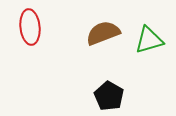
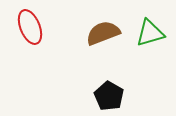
red ellipse: rotated 16 degrees counterclockwise
green triangle: moved 1 px right, 7 px up
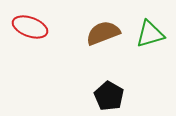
red ellipse: rotated 48 degrees counterclockwise
green triangle: moved 1 px down
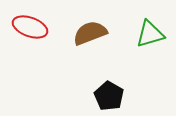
brown semicircle: moved 13 px left
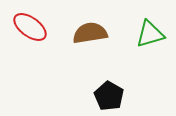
red ellipse: rotated 16 degrees clockwise
brown semicircle: rotated 12 degrees clockwise
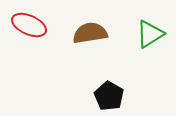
red ellipse: moved 1 px left, 2 px up; rotated 12 degrees counterclockwise
green triangle: rotated 16 degrees counterclockwise
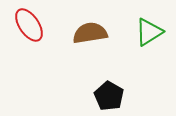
red ellipse: rotated 32 degrees clockwise
green triangle: moved 1 px left, 2 px up
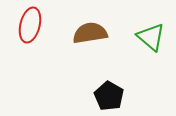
red ellipse: moved 1 px right; rotated 48 degrees clockwise
green triangle: moved 2 px right, 5 px down; rotated 48 degrees counterclockwise
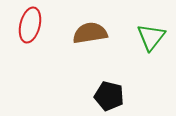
green triangle: rotated 28 degrees clockwise
black pentagon: rotated 16 degrees counterclockwise
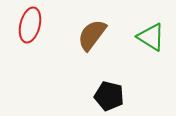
brown semicircle: moved 2 px right, 2 px down; rotated 44 degrees counterclockwise
green triangle: rotated 36 degrees counterclockwise
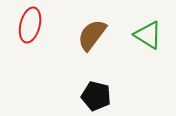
green triangle: moved 3 px left, 2 px up
black pentagon: moved 13 px left
